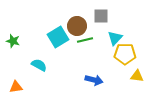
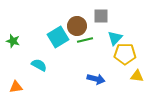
blue arrow: moved 2 px right, 1 px up
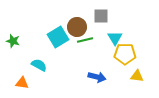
brown circle: moved 1 px down
cyan triangle: rotated 14 degrees counterclockwise
blue arrow: moved 1 px right, 2 px up
orange triangle: moved 6 px right, 4 px up; rotated 16 degrees clockwise
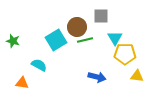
cyan square: moved 2 px left, 3 px down
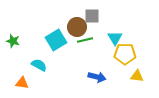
gray square: moved 9 px left
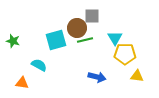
brown circle: moved 1 px down
cyan square: rotated 15 degrees clockwise
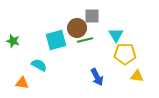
cyan triangle: moved 1 px right, 3 px up
blue arrow: rotated 48 degrees clockwise
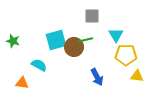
brown circle: moved 3 px left, 19 px down
yellow pentagon: moved 1 px right, 1 px down
